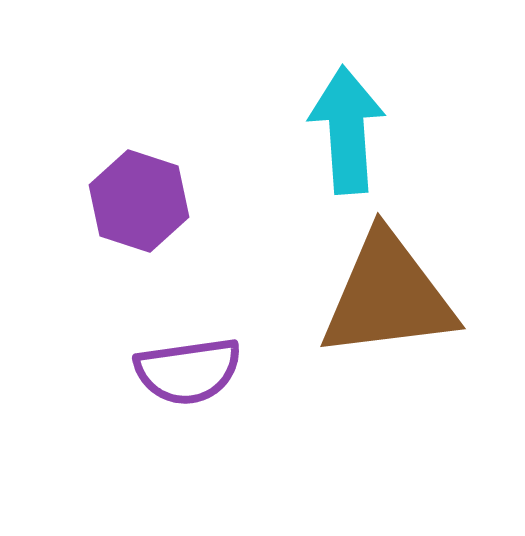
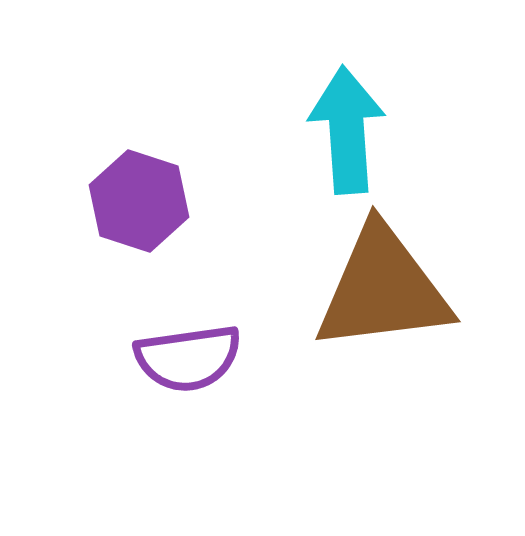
brown triangle: moved 5 px left, 7 px up
purple semicircle: moved 13 px up
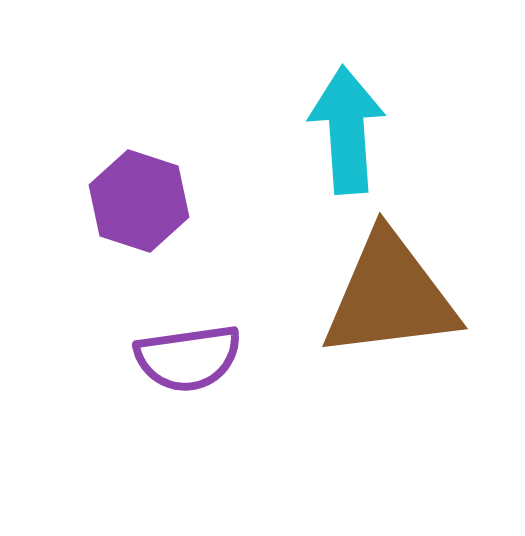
brown triangle: moved 7 px right, 7 px down
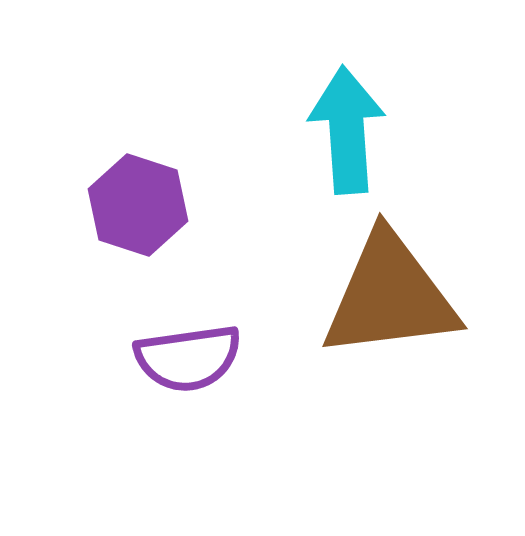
purple hexagon: moved 1 px left, 4 px down
